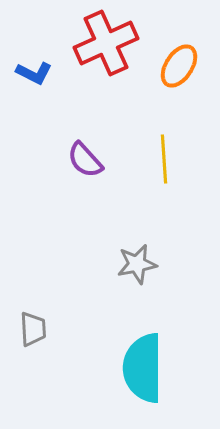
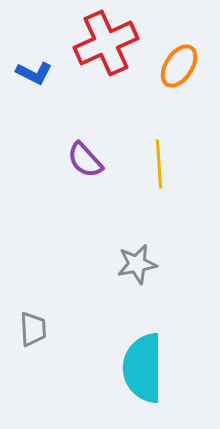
yellow line: moved 5 px left, 5 px down
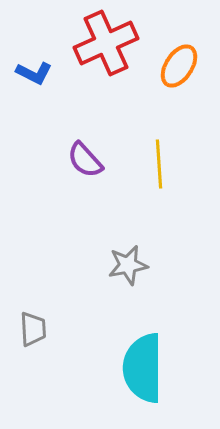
gray star: moved 9 px left, 1 px down
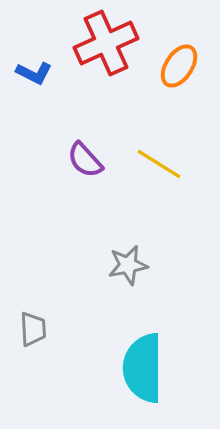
yellow line: rotated 54 degrees counterclockwise
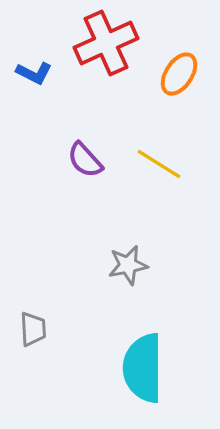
orange ellipse: moved 8 px down
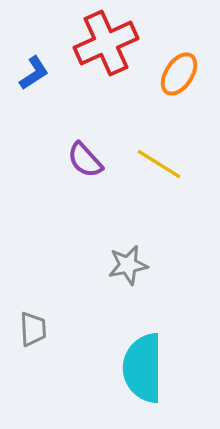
blue L-shape: rotated 60 degrees counterclockwise
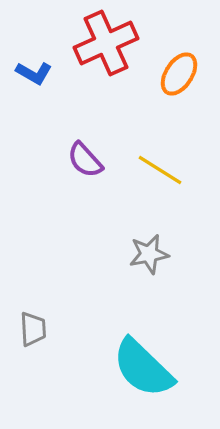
blue L-shape: rotated 63 degrees clockwise
yellow line: moved 1 px right, 6 px down
gray star: moved 21 px right, 11 px up
cyan semicircle: rotated 46 degrees counterclockwise
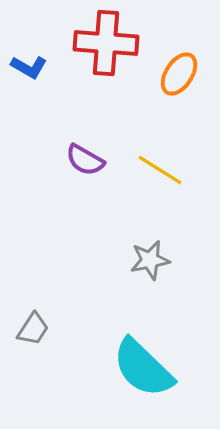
red cross: rotated 28 degrees clockwise
blue L-shape: moved 5 px left, 6 px up
purple semicircle: rotated 18 degrees counterclockwise
gray star: moved 1 px right, 6 px down
gray trapezoid: rotated 36 degrees clockwise
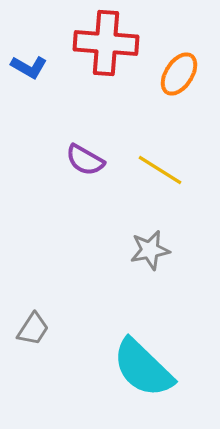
gray star: moved 10 px up
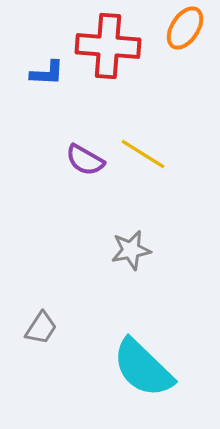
red cross: moved 2 px right, 3 px down
blue L-shape: moved 18 px right, 6 px down; rotated 27 degrees counterclockwise
orange ellipse: moved 6 px right, 46 px up
yellow line: moved 17 px left, 16 px up
gray star: moved 19 px left
gray trapezoid: moved 8 px right, 1 px up
